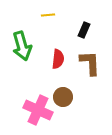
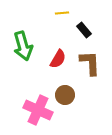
yellow line: moved 14 px right, 2 px up
black rectangle: rotated 63 degrees counterclockwise
green arrow: moved 1 px right
red semicircle: rotated 24 degrees clockwise
brown circle: moved 2 px right, 2 px up
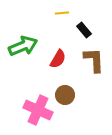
green arrow: rotated 96 degrees counterclockwise
brown L-shape: moved 4 px right, 3 px up
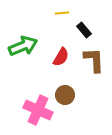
red semicircle: moved 3 px right, 2 px up
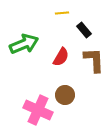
green arrow: moved 1 px right, 2 px up
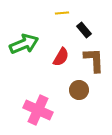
brown circle: moved 14 px right, 5 px up
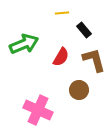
brown L-shape: rotated 12 degrees counterclockwise
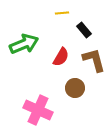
brown circle: moved 4 px left, 2 px up
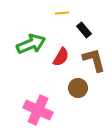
green arrow: moved 7 px right
brown circle: moved 3 px right
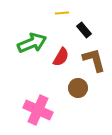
green arrow: moved 1 px right, 1 px up
